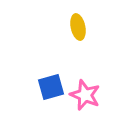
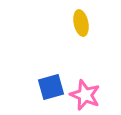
yellow ellipse: moved 3 px right, 4 px up
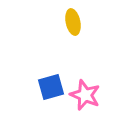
yellow ellipse: moved 8 px left, 1 px up
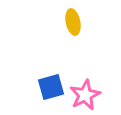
pink star: rotated 24 degrees clockwise
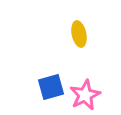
yellow ellipse: moved 6 px right, 12 px down
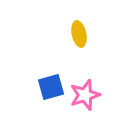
pink star: rotated 8 degrees clockwise
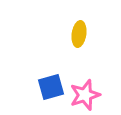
yellow ellipse: rotated 20 degrees clockwise
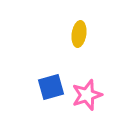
pink star: moved 2 px right
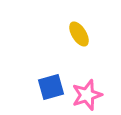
yellow ellipse: rotated 40 degrees counterclockwise
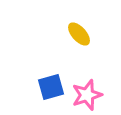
yellow ellipse: rotated 10 degrees counterclockwise
